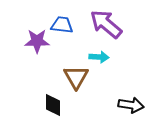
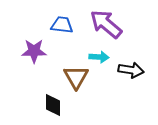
purple star: moved 3 px left, 10 px down
black arrow: moved 35 px up
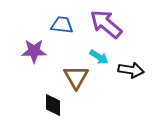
cyan arrow: rotated 30 degrees clockwise
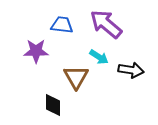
purple star: moved 2 px right
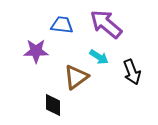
black arrow: moved 1 px right, 2 px down; rotated 60 degrees clockwise
brown triangle: rotated 24 degrees clockwise
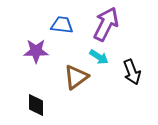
purple arrow: rotated 76 degrees clockwise
black diamond: moved 17 px left
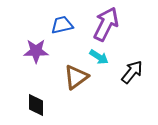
blue trapezoid: rotated 20 degrees counterclockwise
black arrow: rotated 120 degrees counterclockwise
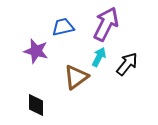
blue trapezoid: moved 1 px right, 2 px down
purple star: rotated 15 degrees clockwise
cyan arrow: rotated 96 degrees counterclockwise
black arrow: moved 5 px left, 8 px up
